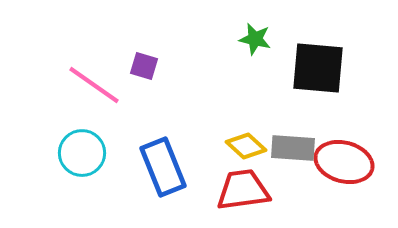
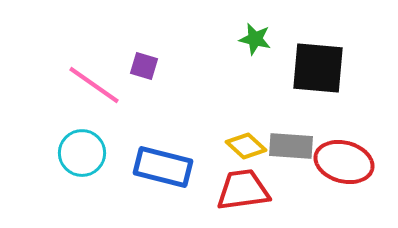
gray rectangle: moved 2 px left, 2 px up
blue rectangle: rotated 54 degrees counterclockwise
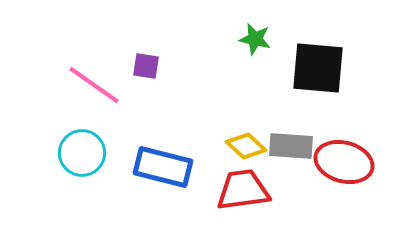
purple square: moved 2 px right; rotated 8 degrees counterclockwise
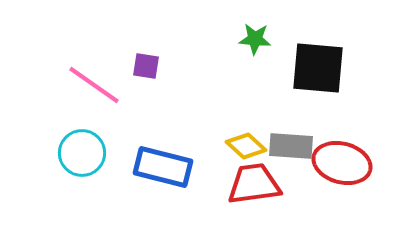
green star: rotated 8 degrees counterclockwise
red ellipse: moved 2 px left, 1 px down
red trapezoid: moved 11 px right, 6 px up
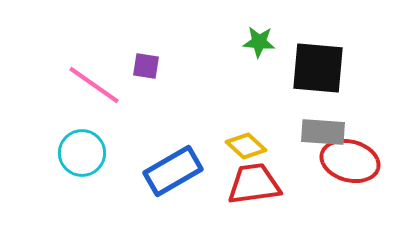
green star: moved 4 px right, 3 px down
gray rectangle: moved 32 px right, 14 px up
red ellipse: moved 8 px right, 2 px up
blue rectangle: moved 10 px right, 4 px down; rotated 44 degrees counterclockwise
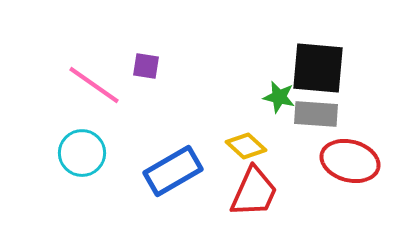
green star: moved 20 px right, 55 px down; rotated 8 degrees clockwise
gray rectangle: moved 7 px left, 18 px up
red trapezoid: moved 8 px down; rotated 122 degrees clockwise
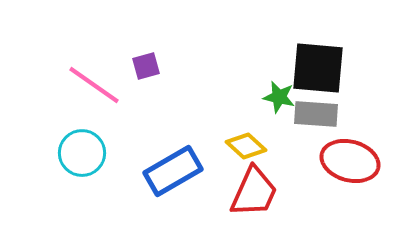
purple square: rotated 24 degrees counterclockwise
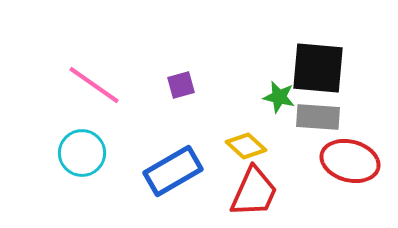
purple square: moved 35 px right, 19 px down
gray rectangle: moved 2 px right, 3 px down
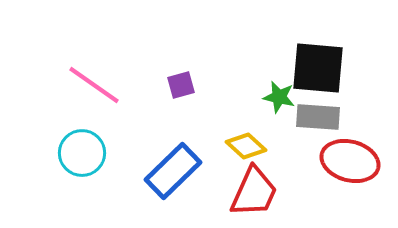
blue rectangle: rotated 14 degrees counterclockwise
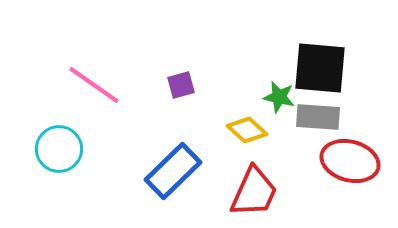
black square: moved 2 px right
yellow diamond: moved 1 px right, 16 px up
cyan circle: moved 23 px left, 4 px up
